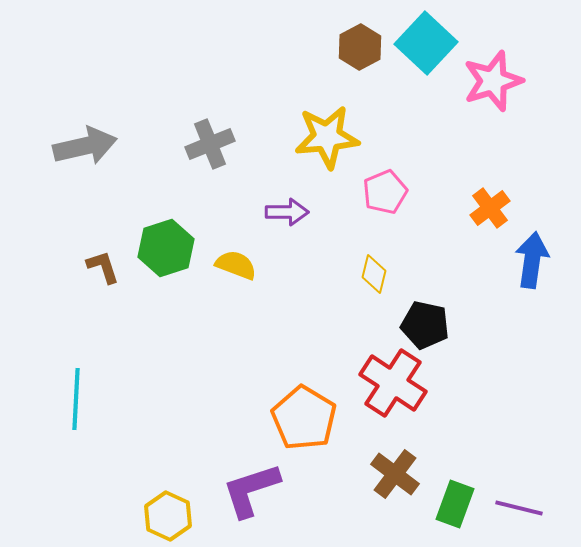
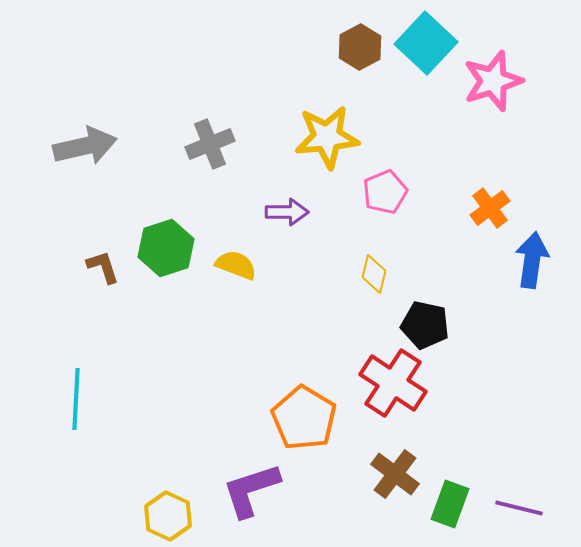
green rectangle: moved 5 px left
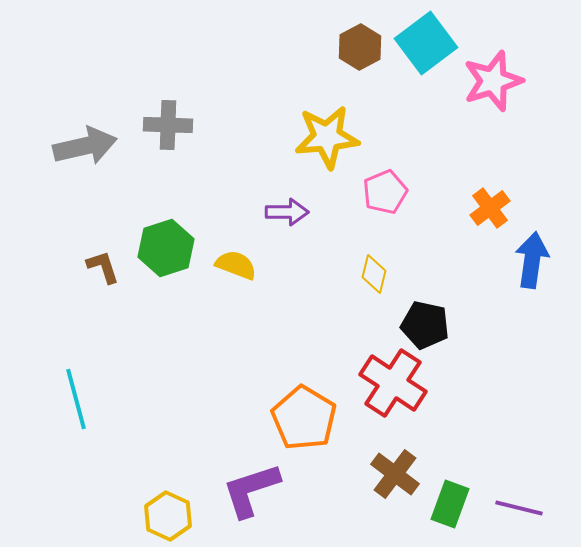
cyan square: rotated 10 degrees clockwise
gray cross: moved 42 px left, 19 px up; rotated 24 degrees clockwise
cyan line: rotated 18 degrees counterclockwise
